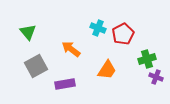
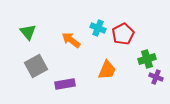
orange arrow: moved 9 px up
orange trapezoid: rotated 10 degrees counterclockwise
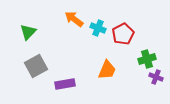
green triangle: rotated 24 degrees clockwise
orange arrow: moved 3 px right, 21 px up
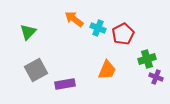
gray square: moved 4 px down
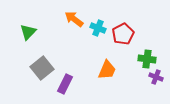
green cross: rotated 24 degrees clockwise
gray square: moved 6 px right, 2 px up; rotated 10 degrees counterclockwise
purple rectangle: rotated 54 degrees counterclockwise
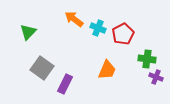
gray square: rotated 15 degrees counterclockwise
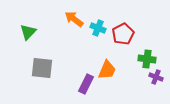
gray square: rotated 30 degrees counterclockwise
purple rectangle: moved 21 px right
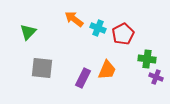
purple rectangle: moved 3 px left, 6 px up
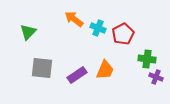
orange trapezoid: moved 2 px left
purple rectangle: moved 6 px left, 3 px up; rotated 30 degrees clockwise
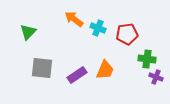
red pentagon: moved 4 px right; rotated 20 degrees clockwise
